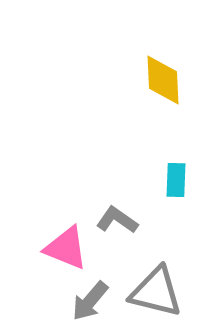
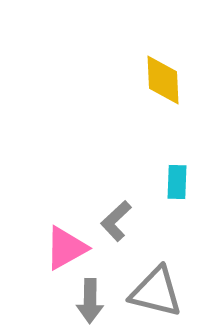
cyan rectangle: moved 1 px right, 2 px down
gray L-shape: moved 1 px left, 1 px down; rotated 78 degrees counterclockwise
pink triangle: rotated 51 degrees counterclockwise
gray arrow: rotated 39 degrees counterclockwise
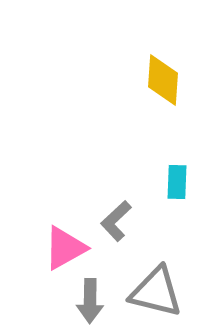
yellow diamond: rotated 6 degrees clockwise
pink triangle: moved 1 px left
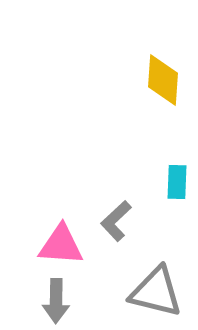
pink triangle: moved 4 px left, 3 px up; rotated 33 degrees clockwise
gray arrow: moved 34 px left
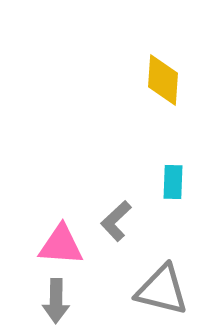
cyan rectangle: moved 4 px left
gray triangle: moved 6 px right, 2 px up
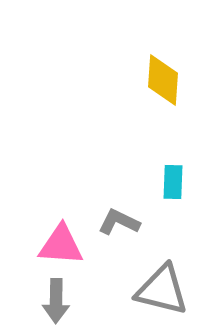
gray L-shape: moved 3 px right, 1 px down; rotated 69 degrees clockwise
